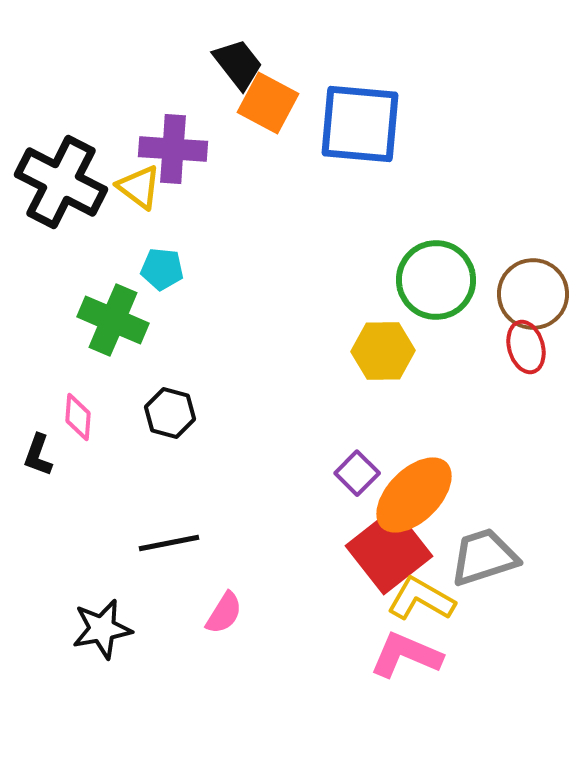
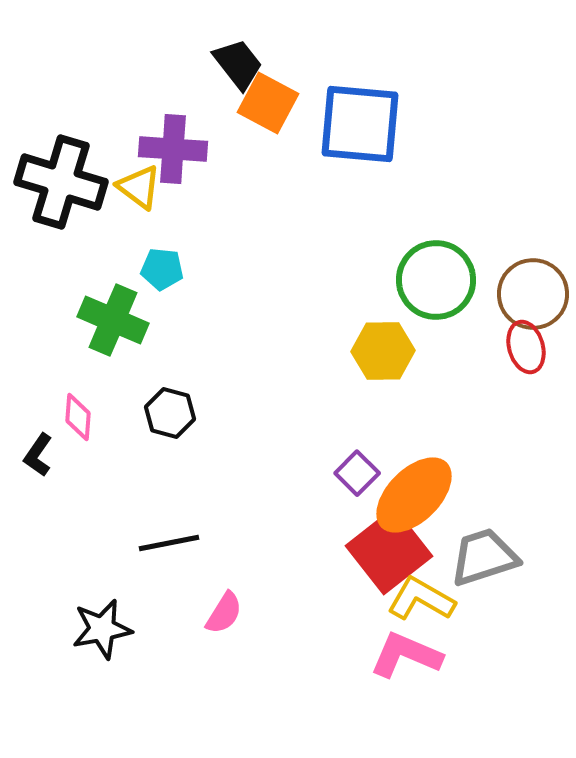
black cross: rotated 10 degrees counterclockwise
black L-shape: rotated 15 degrees clockwise
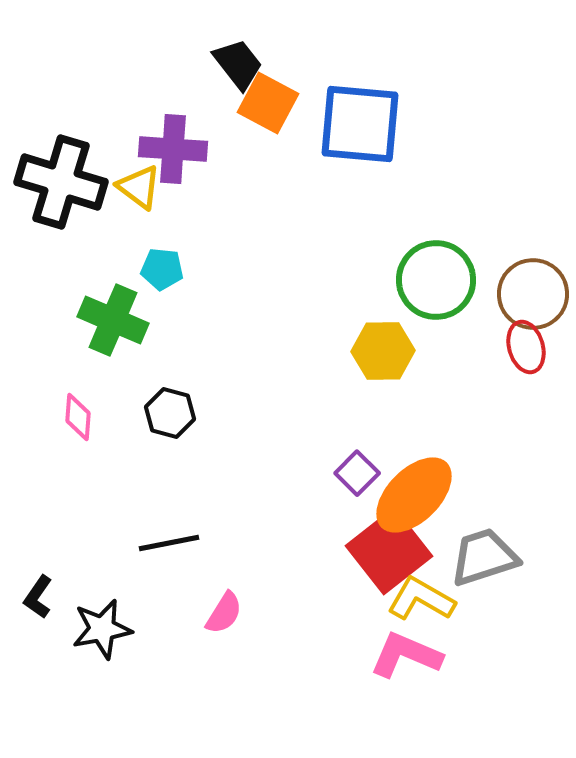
black L-shape: moved 142 px down
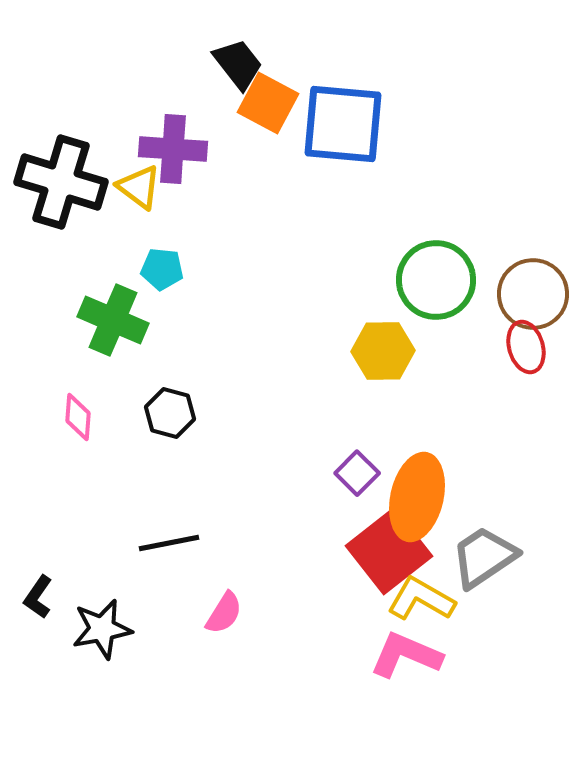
blue square: moved 17 px left
orange ellipse: moved 3 px right, 2 px down; rotated 32 degrees counterclockwise
gray trapezoid: rotated 16 degrees counterclockwise
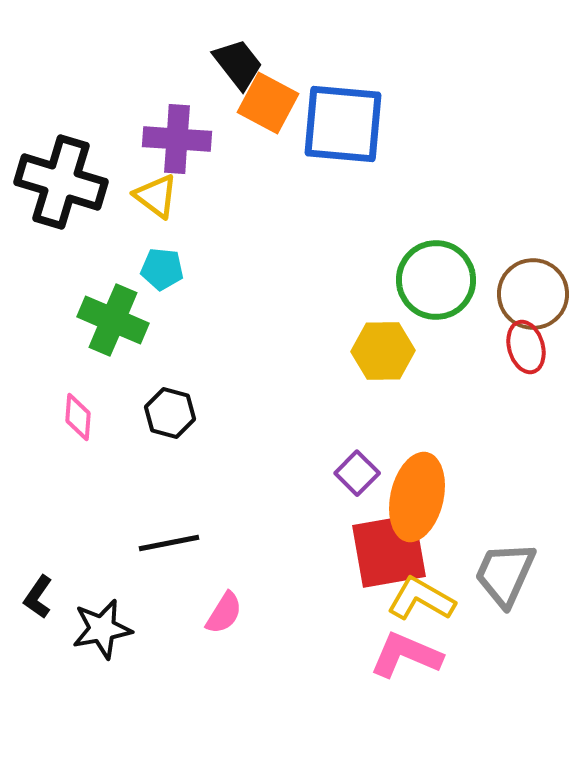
purple cross: moved 4 px right, 10 px up
yellow triangle: moved 17 px right, 9 px down
red square: rotated 28 degrees clockwise
gray trapezoid: moved 21 px right, 17 px down; rotated 32 degrees counterclockwise
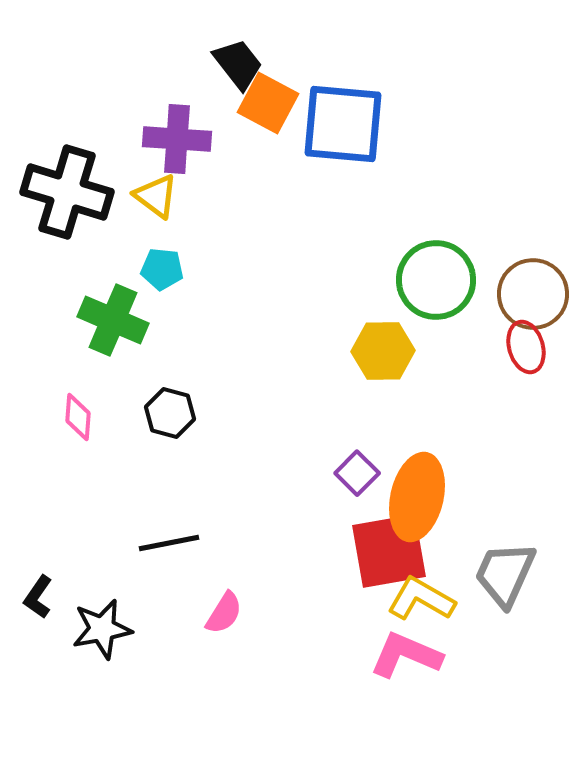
black cross: moved 6 px right, 10 px down
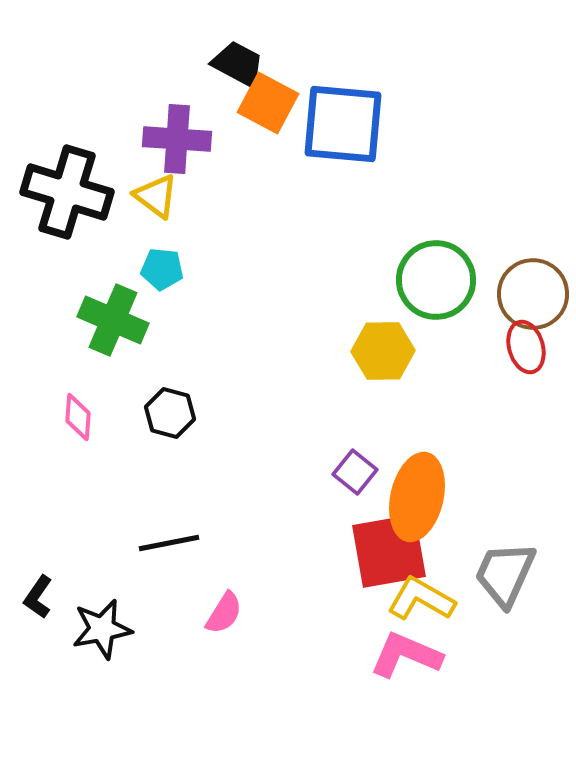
black trapezoid: rotated 24 degrees counterclockwise
purple square: moved 2 px left, 1 px up; rotated 6 degrees counterclockwise
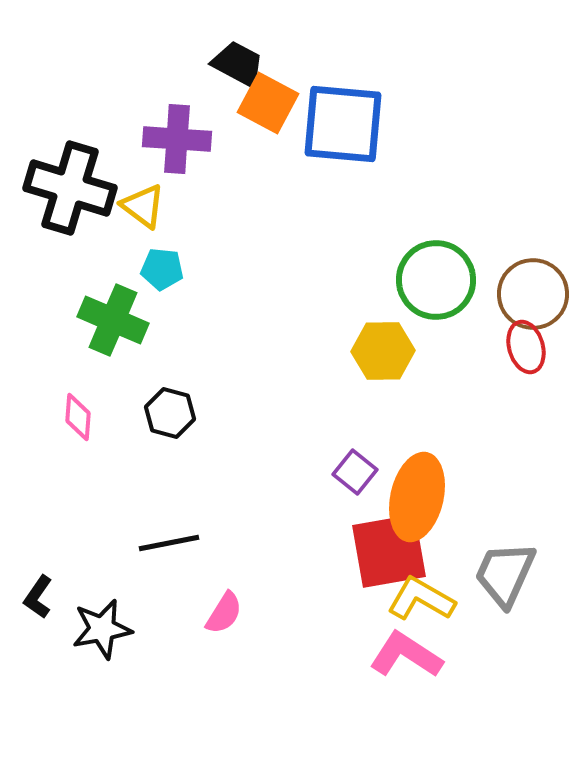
black cross: moved 3 px right, 4 px up
yellow triangle: moved 13 px left, 10 px down
pink L-shape: rotated 10 degrees clockwise
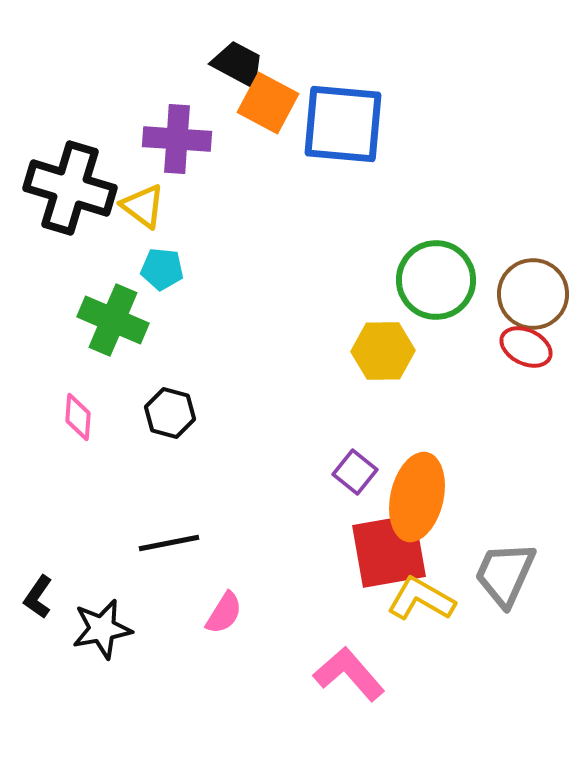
red ellipse: rotated 48 degrees counterclockwise
pink L-shape: moved 57 px left, 19 px down; rotated 16 degrees clockwise
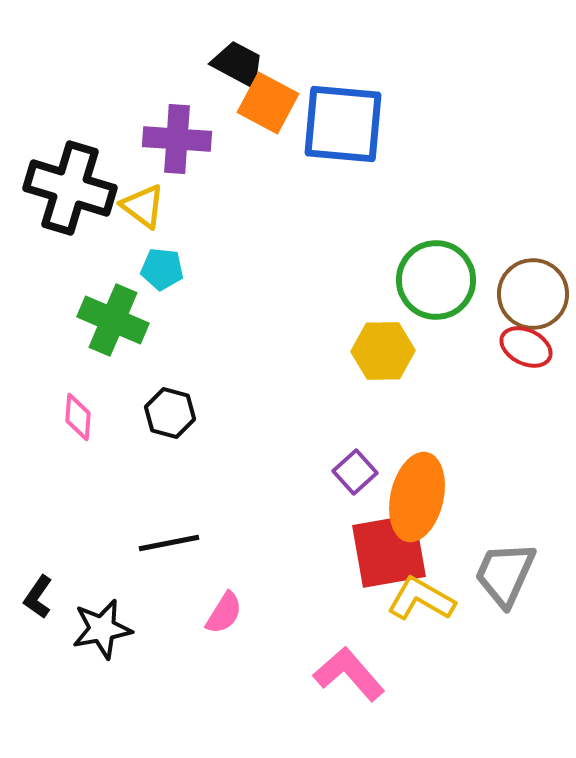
purple square: rotated 9 degrees clockwise
